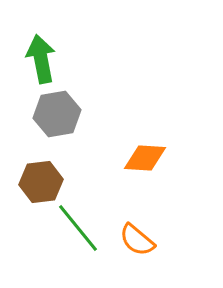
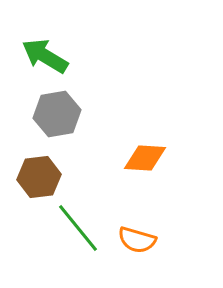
green arrow: moved 4 px right, 3 px up; rotated 48 degrees counterclockwise
brown hexagon: moved 2 px left, 5 px up
orange semicircle: rotated 24 degrees counterclockwise
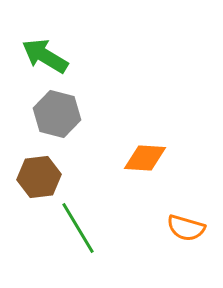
gray hexagon: rotated 24 degrees clockwise
green line: rotated 8 degrees clockwise
orange semicircle: moved 49 px right, 12 px up
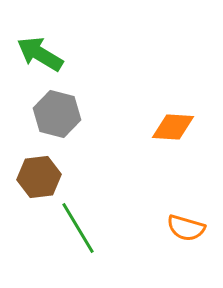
green arrow: moved 5 px left, 2 px up
orange diamond: moved 28 px right, 31 px up
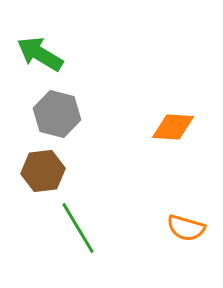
brown hexagon: moved 4 px right, 6 px up
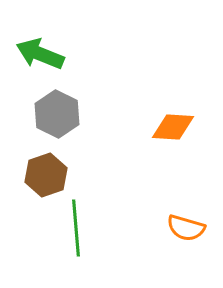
green arrow: rotated 9 degrees counterclockwise
gray hexagon: rotated 12 degrees clockwise
brown hexagon: moved 3 px right, 4 px down; rotated 12 degrees counterclockwise
green line: moved 2 px left; rotated 26 degrees clockwise
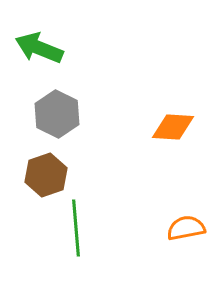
green arrow: moved 1 px left, 6 px up
orange semicircle: rotated 153 degrees clockwise
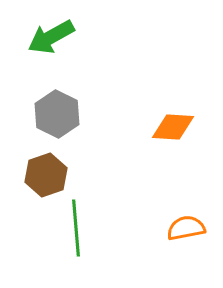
green arrow: moved 12 px right, 11 px up; rotated 51 degrees counterclockwise
